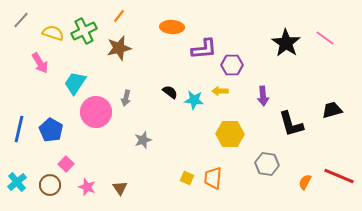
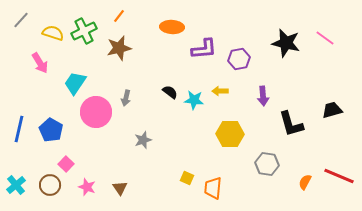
black star: rotated 20 degrees counterclockwise
purple hexagon: moved 7 px right, 6 px up; rotated 10 degrees counterclockwise
orange trapezoid: moved 10 px down
cyan cross: moved 1 px left, 3 px down
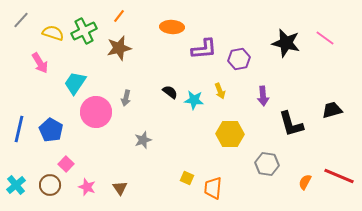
yellow arrow: rotated 112 degrees counterclockwise
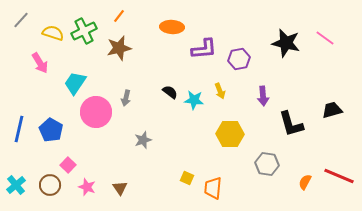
pink square: moved 2 px right, 1 px down
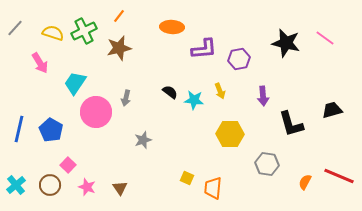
gray line: moved 6 px left, 8 px down
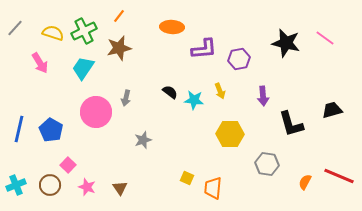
cyan trapezoid: moved 8 px right, 15 px up
cyan cross: rotated 18 degrees clockwise
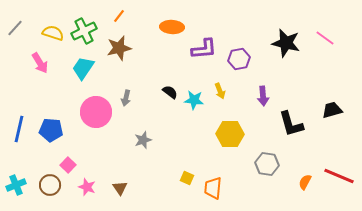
blue pentagon: rotated 25 degrees counterclockwise
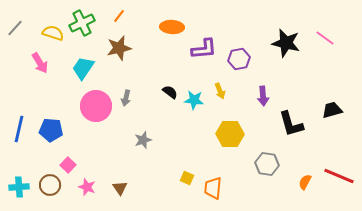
green cross: moved 2 px left, 8 px up
pink circle: moved 6 px up
cyan cross: moved 3 px right, 2 px down; rotated 18 degrees clockwise
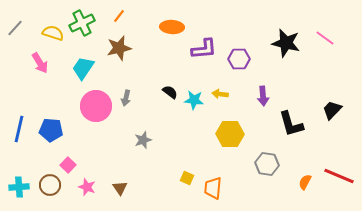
purple hexagon: rotated 10 degrees clockwise
yellow arrow: moved 3 px down; rotated 119 degrees clockwise
black trapezoid: rotated 30 degrees counterclockwise
